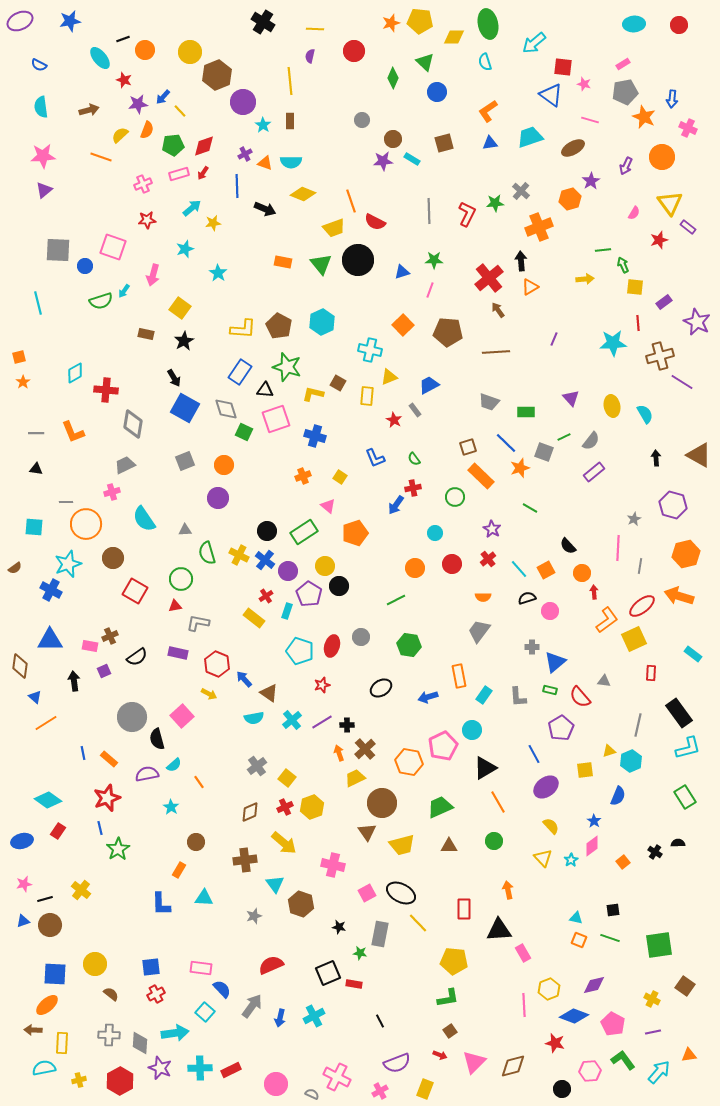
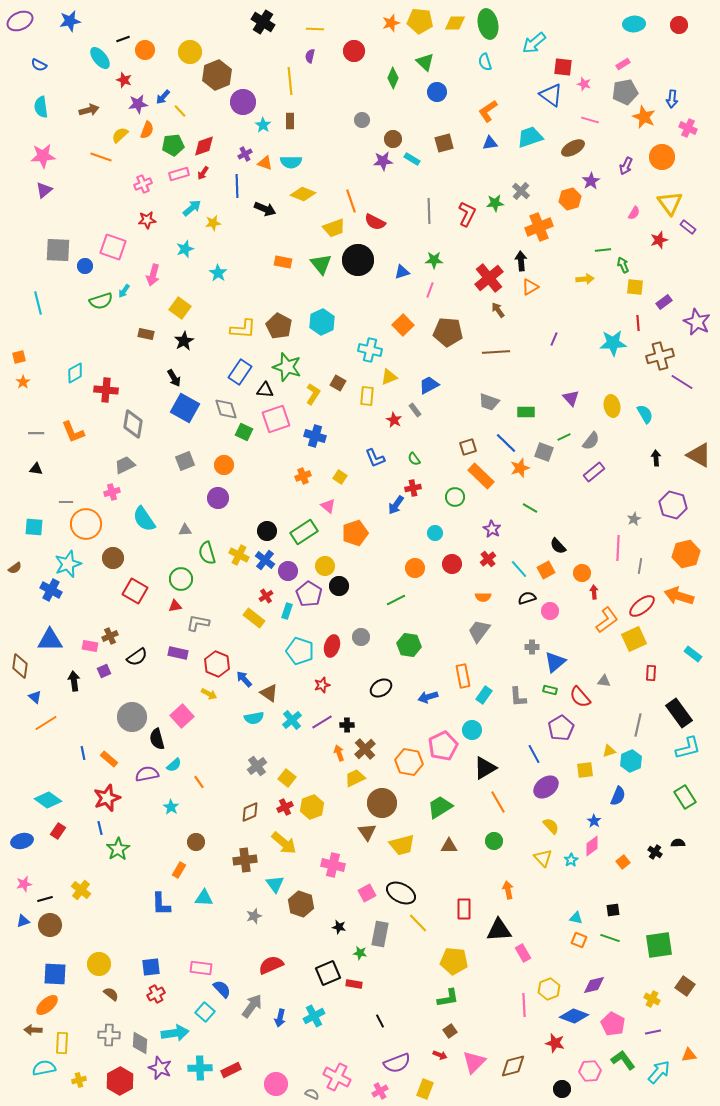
yellow diamond at (454, 37): moved 1 px right, 14 px up
yellow L-shape at (313, 394): rotated 110 degrees clockwise
black semicircle at (568, 546): moved 10 px left
orange rectangle at (459, 676): moved 4 px right
green trapezoid at (440, 807): rotated 8 degrees counterclockwise
yellow circle at (95, 964): moved 4 px right
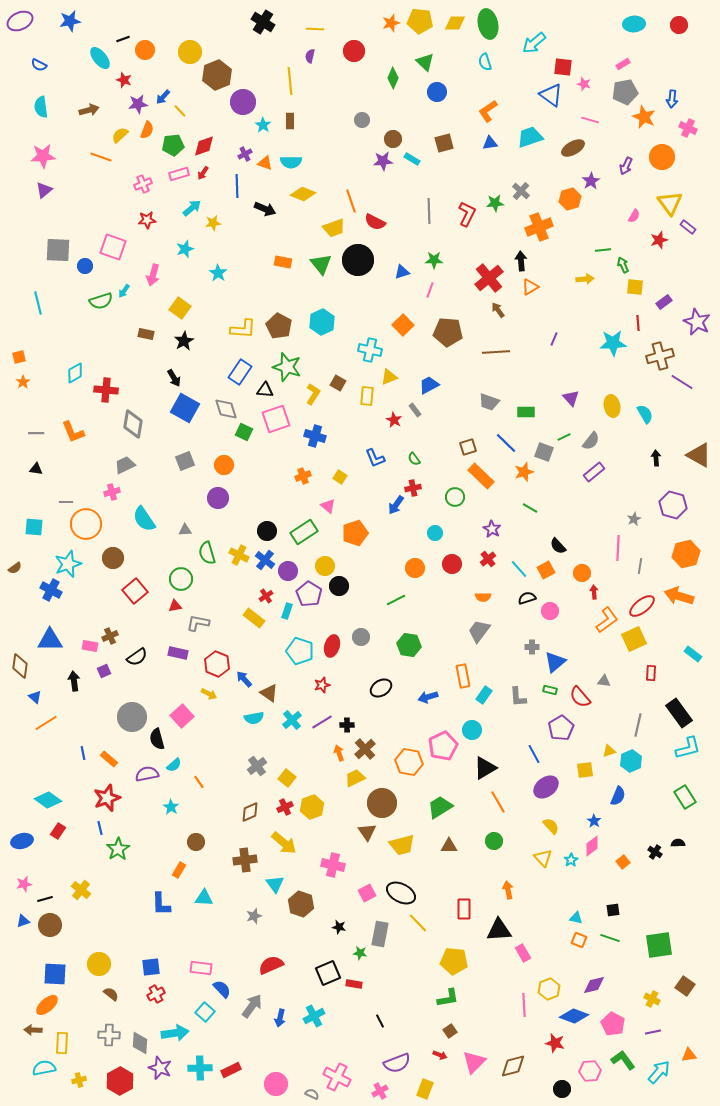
pink semicircle at (634, 213): moved 3 px down
orange star at (520, 468): moved 4 px right, 4 px down
red square at (135, 591): rotated 20 degrees clockwise
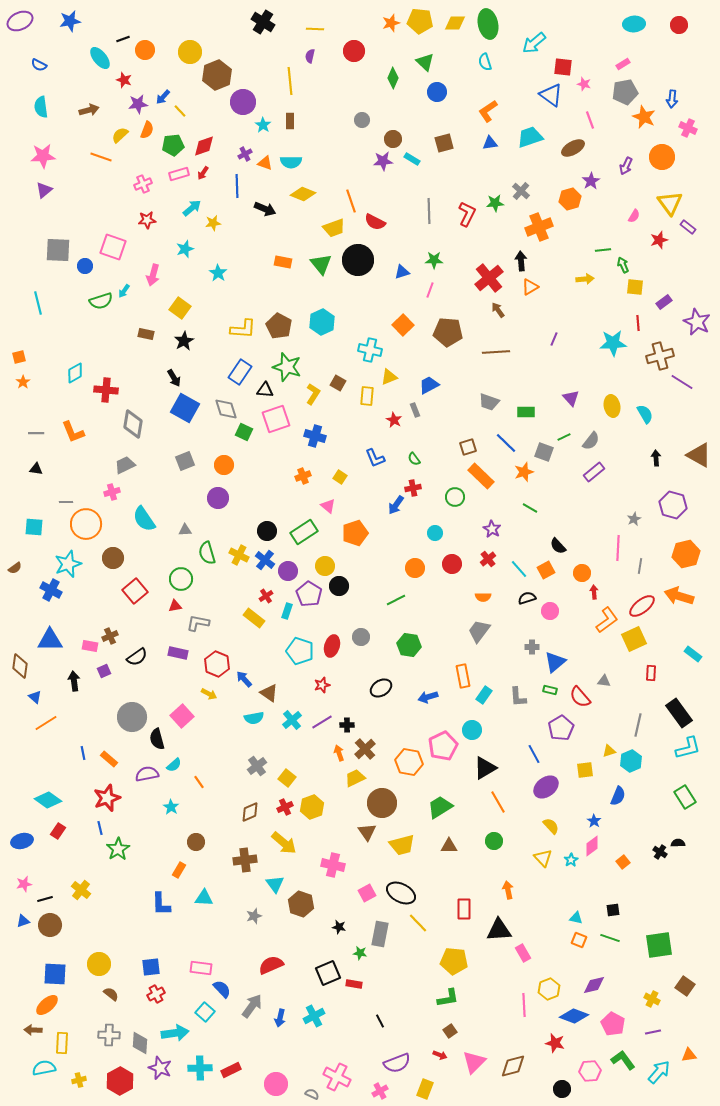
pink line at (590, 120): rotated 54 degrees clockwise
gray rectangle at (415, 410): rotated 16 degrees clockwise
black cross at (655, 852): moved 5 px right
